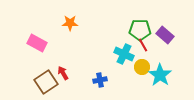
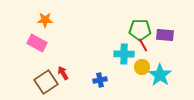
orange star: moved 25 px left, 3 px up
purple rectangle: rotated 36 degrees counterclockwise
cyan cross: rotated 24 degrees counterclockwise
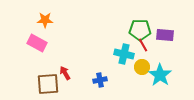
cyan cross: rotated 12 degrees clockwise
red arrow: moved 2 px right
brown square: moved 2 px right, 2 px down; rotated 30 degrees clockwise
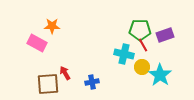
orange star: moved 7 px right, 6 px down
purple rectangle: rotated 24 degrees counterclockwise
blue cross: moved 8 px left, 2 px down
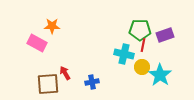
red line: rotated 40 degrees clockwise
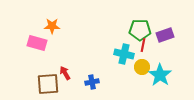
pink rectangle: rotated 12 degrees counterclockwise
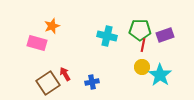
orange star: rotated 21 degrees counterclockwise
cyan cross: moved 17 px left, 18 px up
red arrow: moved 1 px down
brown square: moved 1 px up; rotated 30 degrees counterclockwise
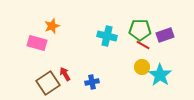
red line: rotated 72 degrees counterclockwise
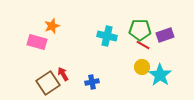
pink rectangle: moved 1 px up
red arrow: moved 2 px left
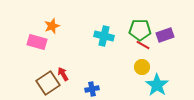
cyan cross: moved 3 px left
cyan star: moved 3 px left, 10 px down
blue cross: moved 7 px down
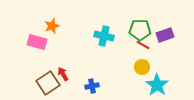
blue cross: moved 3 px up
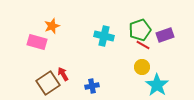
green pentagon: rotated 20 degrees counterclockwise
